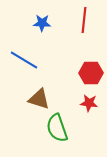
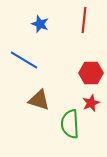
blue star: moved 2 px left, 1 px down; rotated 18 degrees clockwise
brown triangle: moved 1 px down
red star: moved 2 px right; rotated 30 degrees counterclockwise
green semicircle: moved 13 px right, 4 px up; rotated 16 degrees clockwise
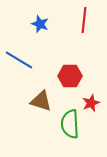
blue line: moved 5 px left
red hexagon: moved 21 px left, 3 px down
brown triangle: moved 2 px right, 1 px down
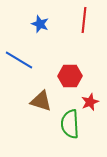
red star: moved 1 px left, 1 px up
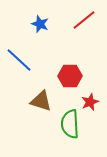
red line: rotated 45 degrees clockwise
blue line: rotated 12 degrees clockwise
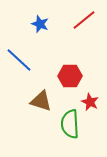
red star: rotated 24 degrees counterclockwise
